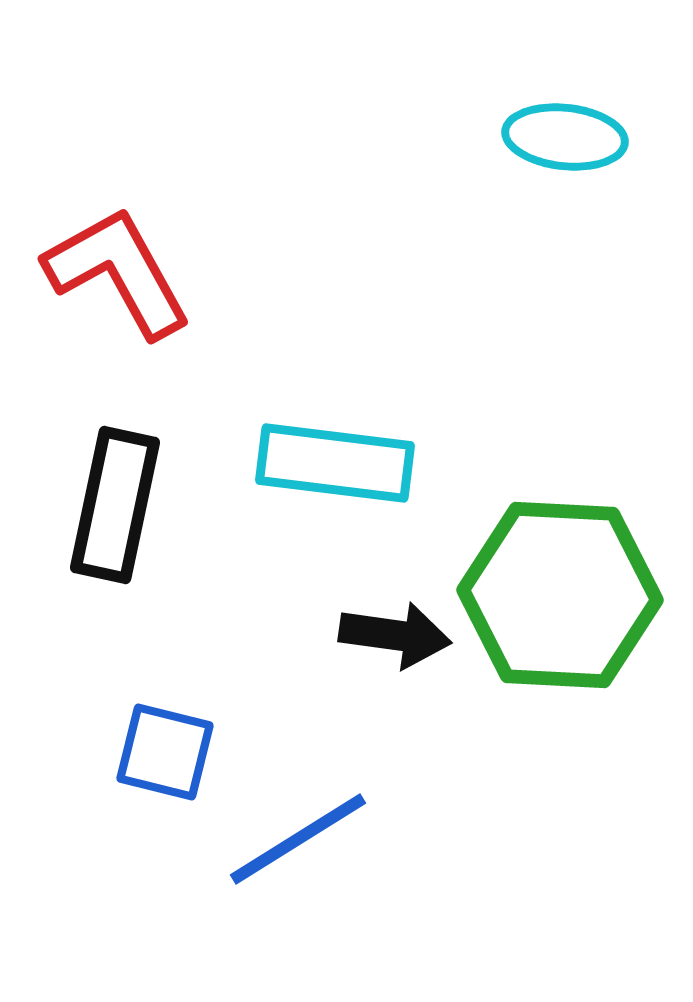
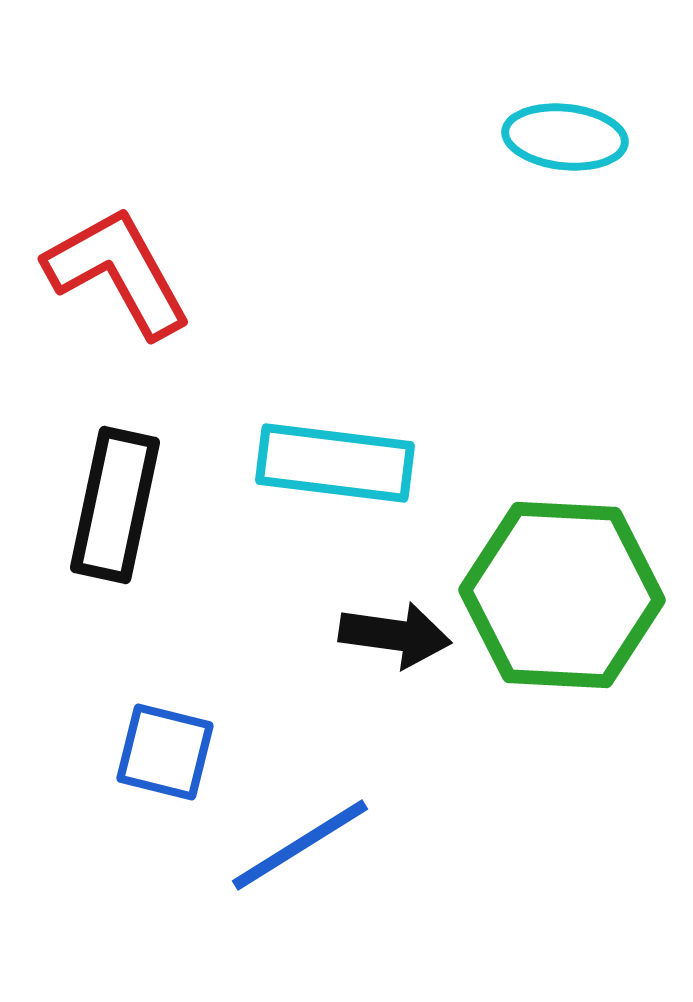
green hexagon: moved 2 px right
blue line: moved 2 px right, 6 px down
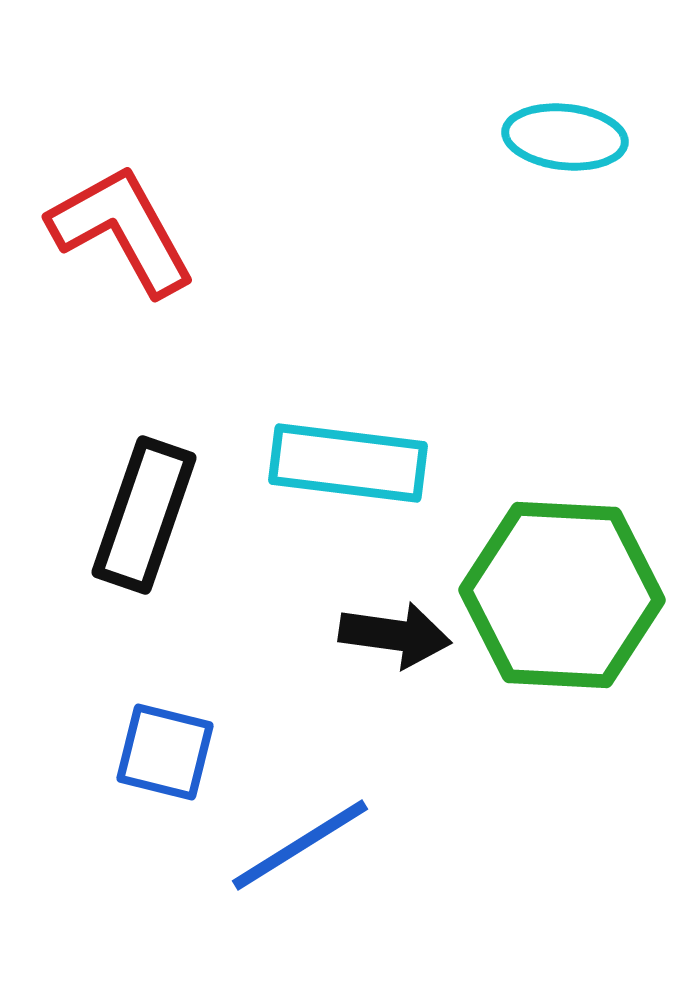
red L-shape: moved 4 px right, 42 px up
cyan rectangle: moved 13 px right
black rectangle: moved 29 px right, 10 px down; rotated 7 degrees clockwise
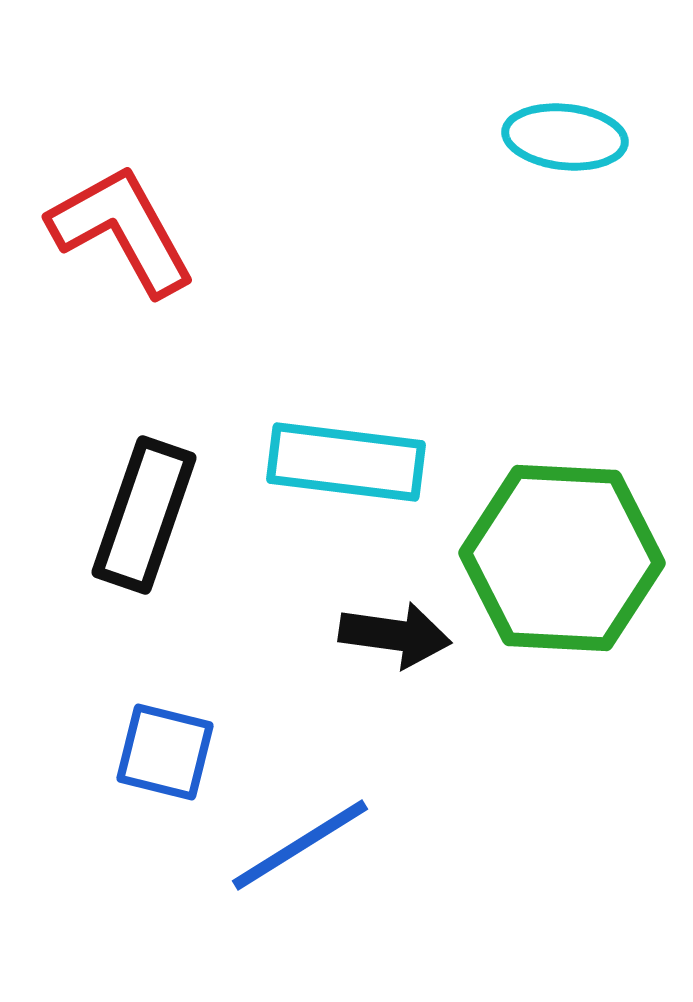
cyan rectangle: moved 2 px left, 1 px up
green hexagon: moved 37 px up
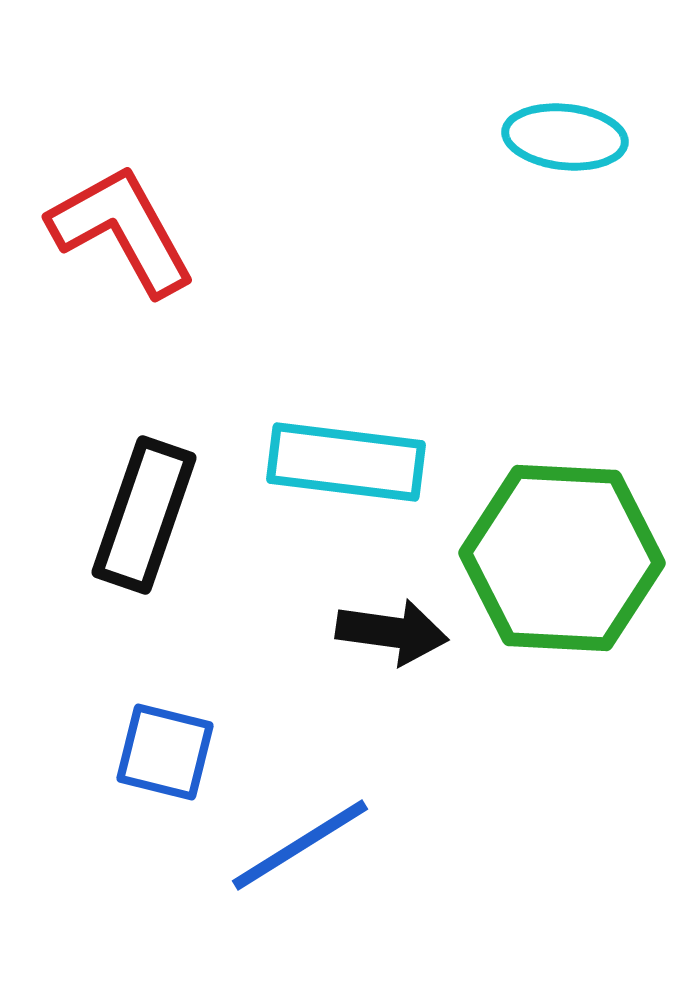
black arrow: moved 3 px left, 3 px up
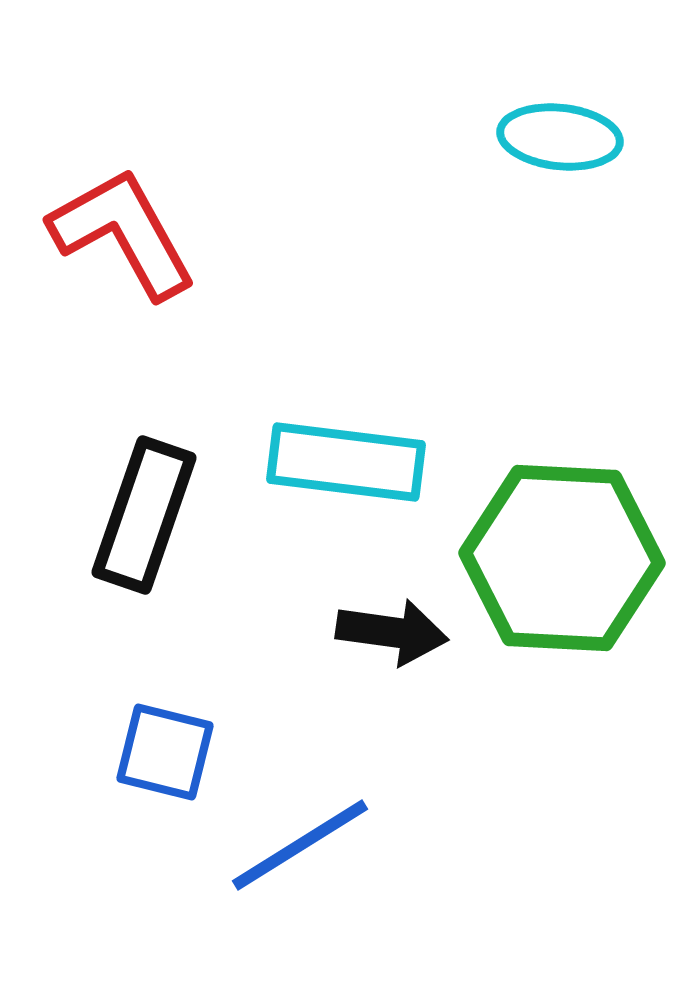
cyan ellipse: moved 5 px left
red L-shape: moved 1 px right, 3 px down
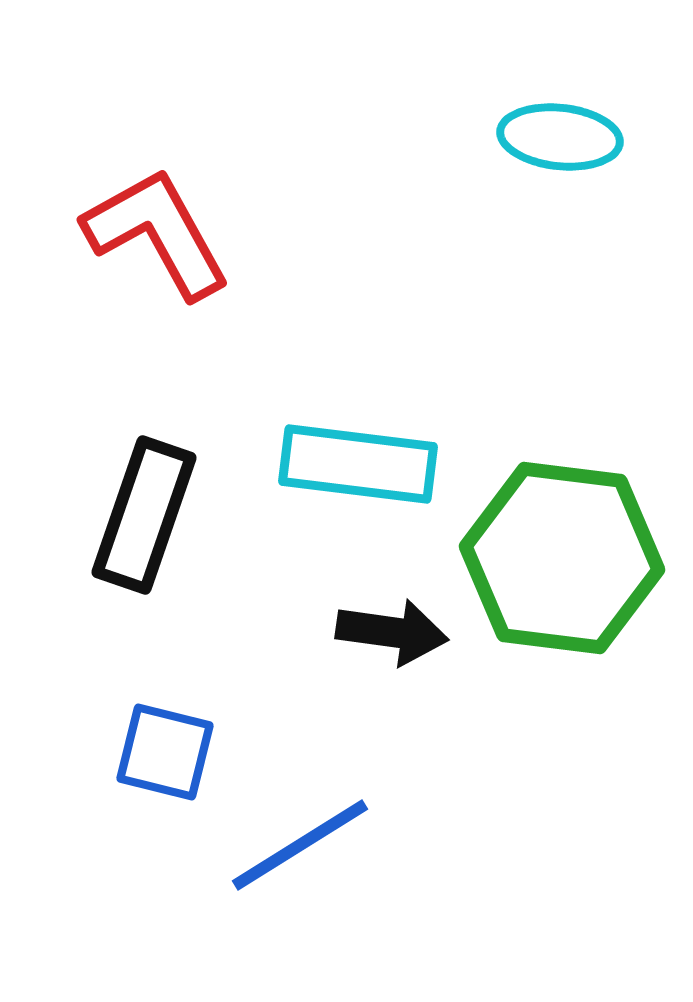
red L-shape: moved 34 px right
cyan rectangle: moved 12 px right, 2 px down
green hexagon: rotated 4 degrees clockwise
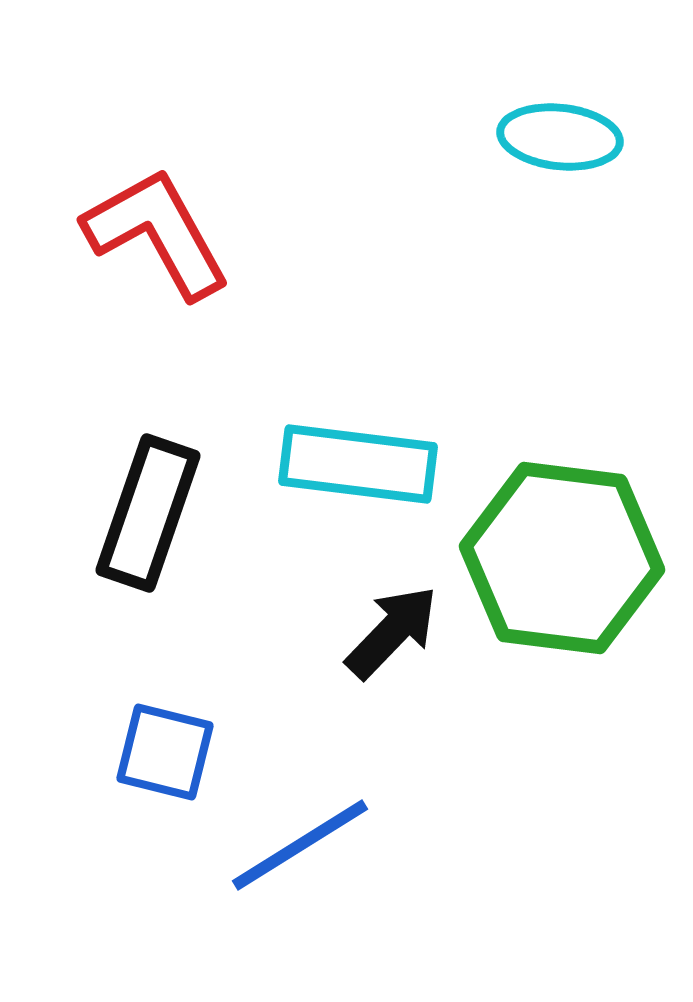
black rectangle: moved 4 px right, 2 px up
black arrow: rotated 54 degrees counterclockwise
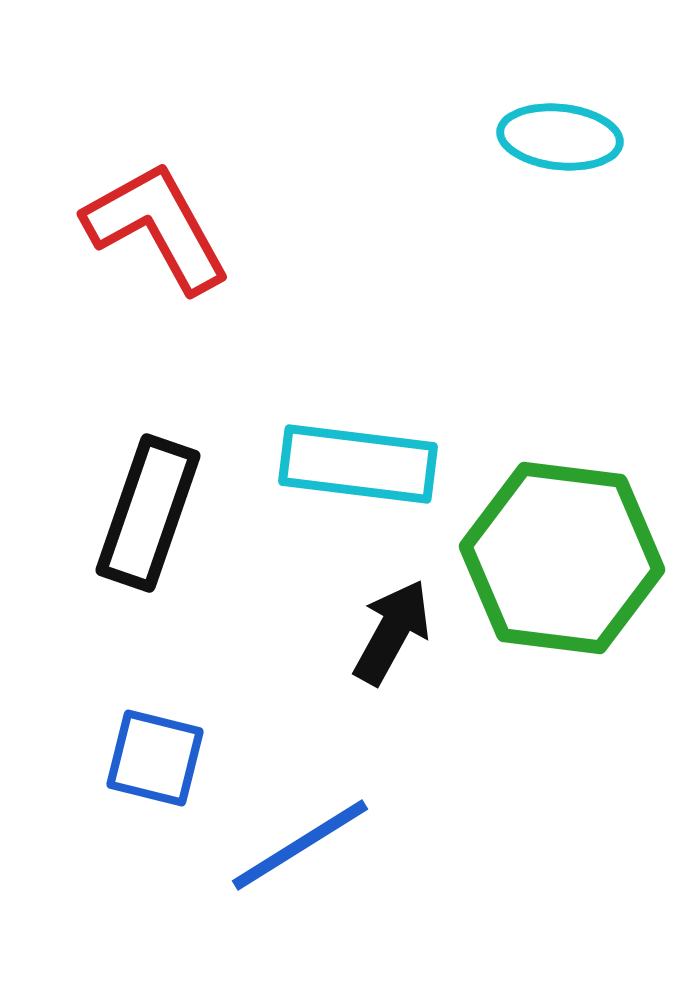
red L-shape: moved 6 px up
black arrow: rotated 15 degrees counterclockwise
blue square: moved 10 px left, 6 px down
